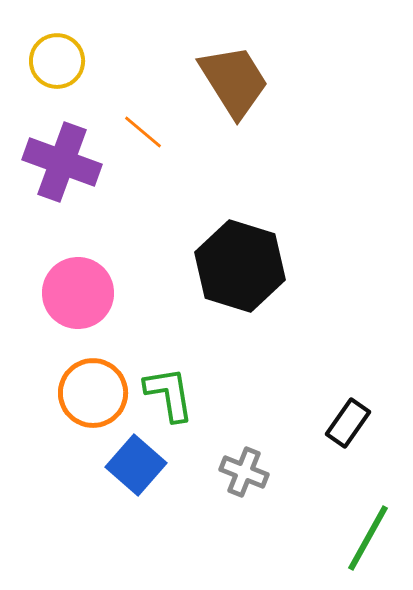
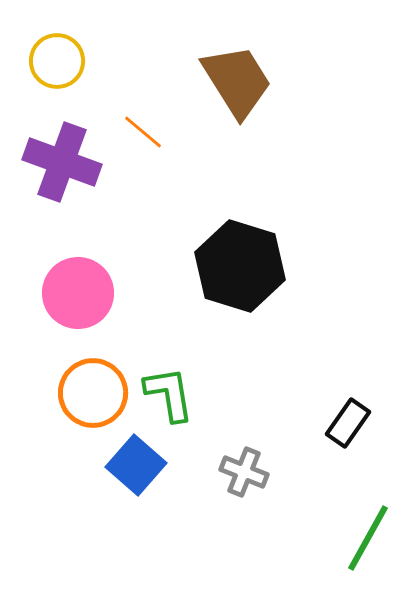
brown trapezoid: moved 3 px right
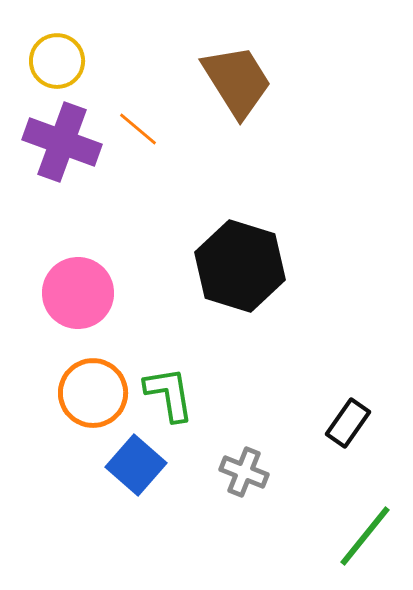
orange line: moved 5 px left, 3 px up
purple cross: moved 20 px up
green line: moved 3 px left, 2 px up; rotated 10 degrees clockwise
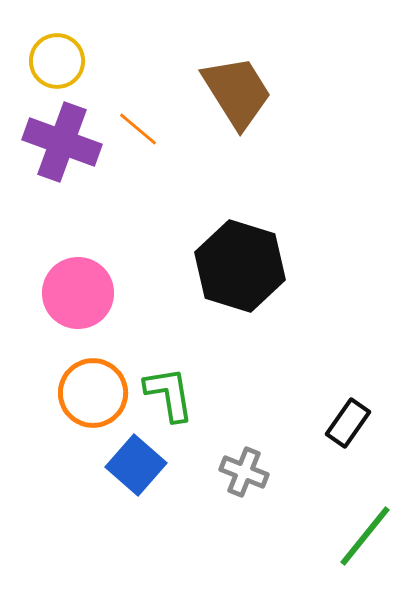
brown trapezoid: moved 11 px down
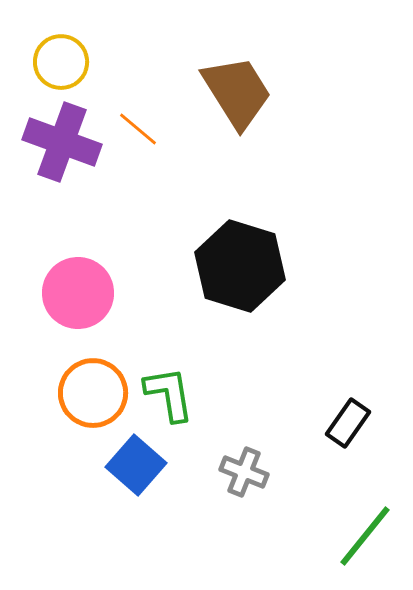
yellow circle: moved 4 px right, 1 px down
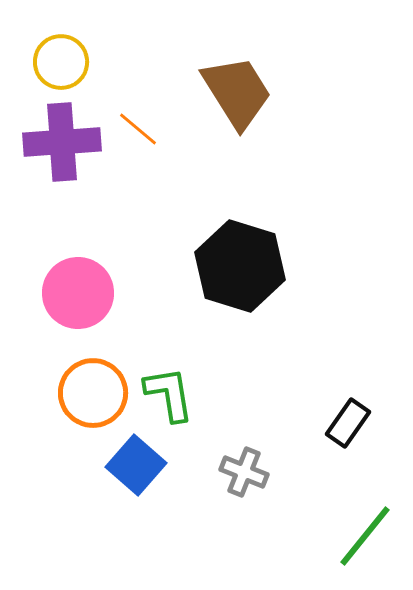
purple cross: rotated 24 degrees counterclockwise
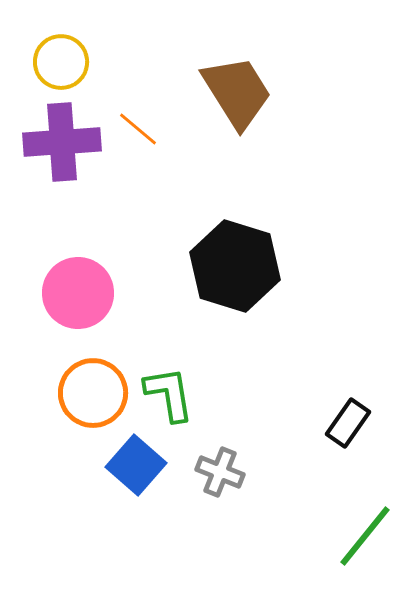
black hexagon: moved 5 px left
gray cross: moved 24 px left
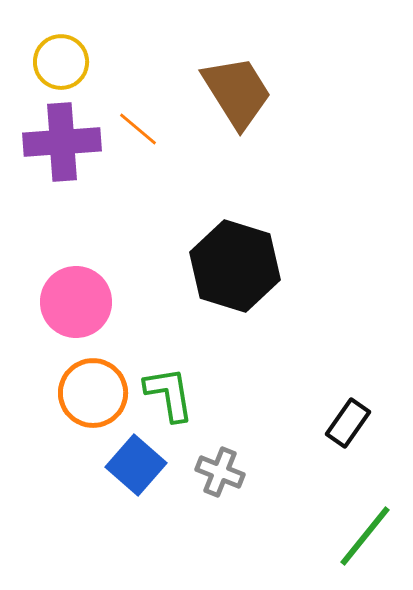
pink circle: moved 2 px left, 9 px down
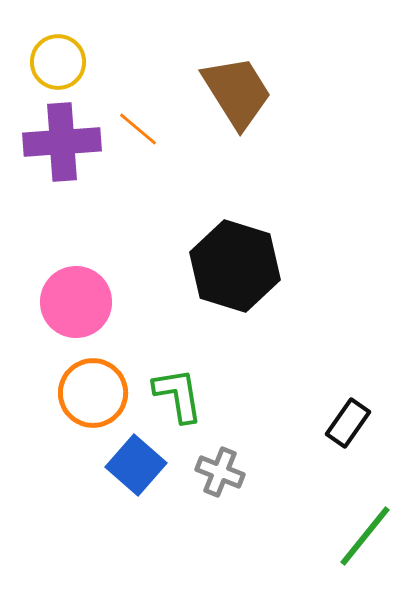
yellow circle: moved 3 px left
green L-shape: moved 9 px right, 1 px down
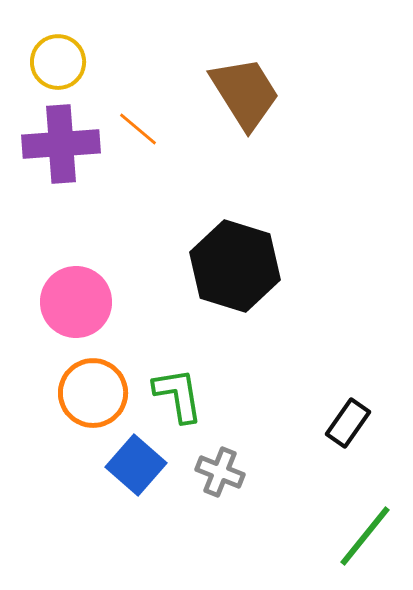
brown trapezoid: moved 8 px right, 1 px down
purple cross: moved 1 px left, 2 px down
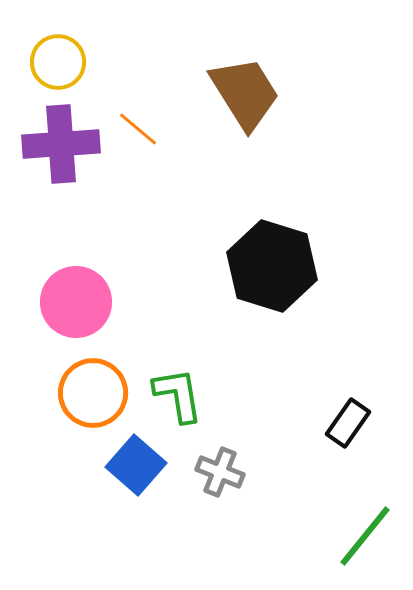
black hexagon: moved 37 px right
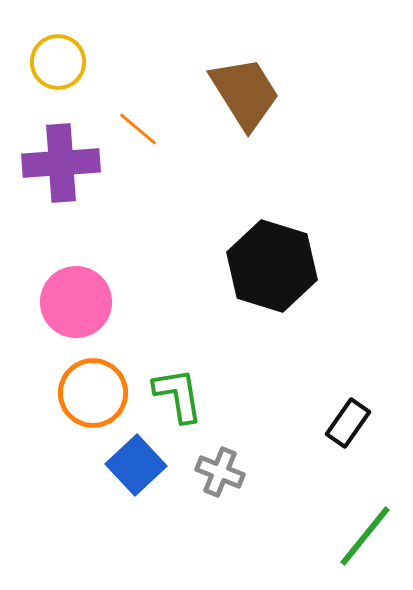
purple cross: moved 19 px down
blue square: rotated 6 degrees clockwise
